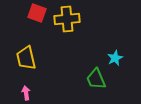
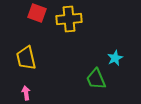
yellow cross: moved 2 px right
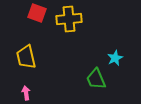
yellow trapezoid: moved 1 px up
